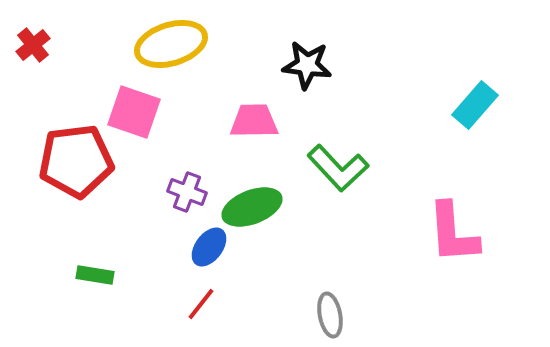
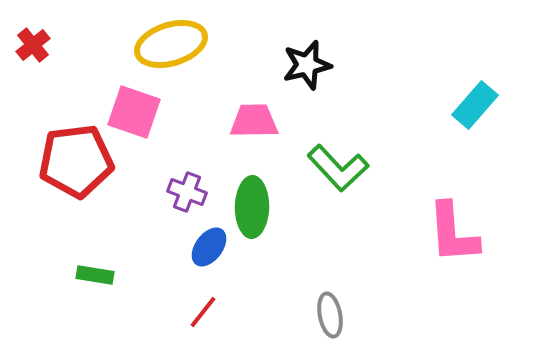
black star: rotated 21 degrees counterclockwise
green ellipse: rotated 68 degrees counterclockwise
red line: moved 2 px right, 8 px down
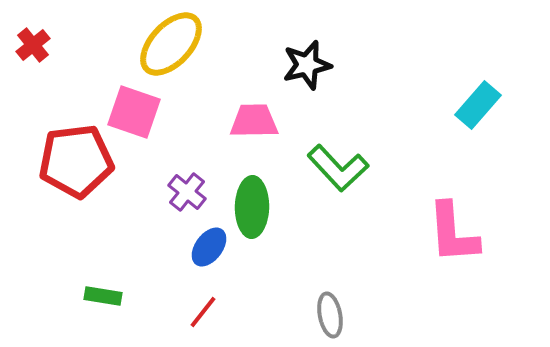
yellow ellipse: rotated 30 degrees counterclockwise
cyan rectangle: moved 3 px right
purple cross: rotated 18 degrees clockwise
green rectangle: moved 8 px right, 21 px down
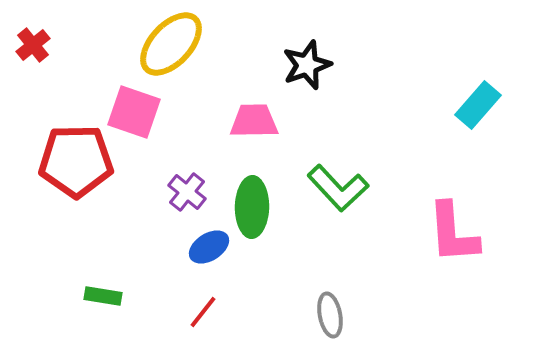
black star: rotated 6 degrees counterclockwise
red pentagon: rotated 6 degrees clockwise
green L-shape: moved 20 px down
blue ellipse: rotated 21 degrees clockwise
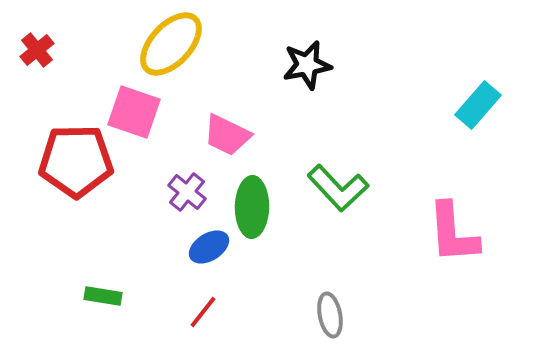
red cross: moved 4 px right, 5 px down
black star: rotated 9 degrees clockwise
pink trapezoid: moved 27 px left, 14 px down; rotated 153 degrees counterclockwise
